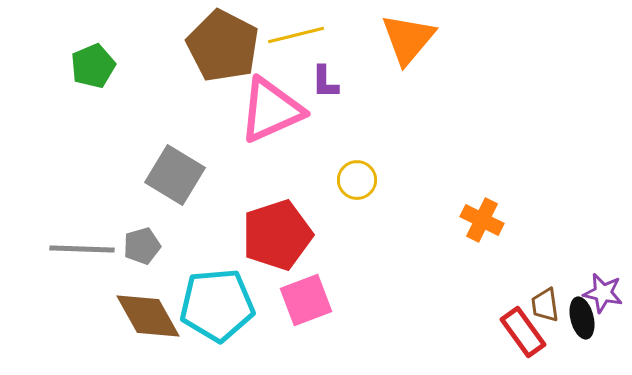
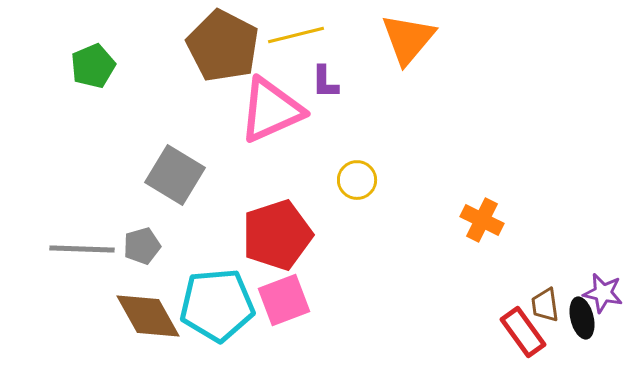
pink square: moved 22 px left
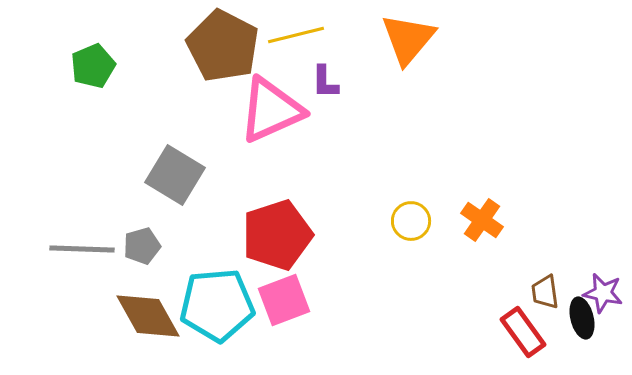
yellow circle: moved 54 px right, 41 px down
orange cross: rotated 9 degrees clockwise
brown trapezoid: moved 13 px up
